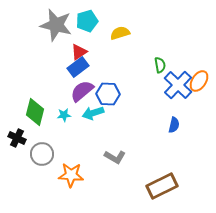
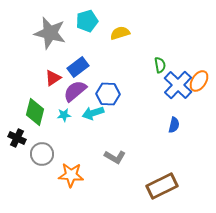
gray star: moved 6 px left, 8 px down
red triangle: moved 26 px left, 26 px down
purple semicircle: moved 7 px left
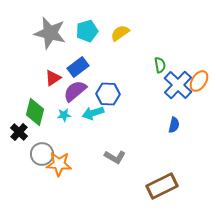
cyan pentagon: moved 10 px down
yellow semicircle: rotated 18 degrees counterclockwise
black cross: moved 2 px right, 6 px up; rotated 18 degrees clockwise
orange star: moved 12 px left, 11 px up
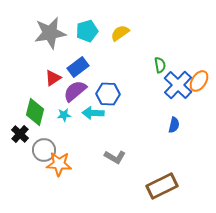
gray star: rotated 24 degrees counterclockwise
cyan arrow: rotated 20 degrees clockwise
black cross: moved 1 px right, 2 px down
gray circle: moved 2 px right, 4 px up
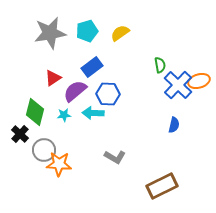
blue rectangle: moved 14 px right
orange ellipse: rotated 40 degrees clockwise
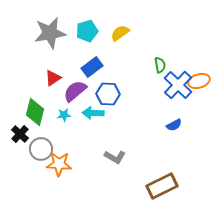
blue semicircle: rotated 49 degrees clockwise
gray circle: moved 3 px left, 1 px up
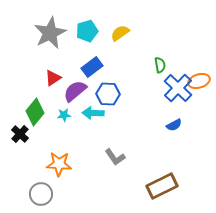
gray star: rotated 16 degrees counterclockwise
blue cross: moved 3 px down
green diamond: rotated 24 degrees clockwise
gray circle: moved 45 px down
gray L-shape: rotated 25 degrees clockwise
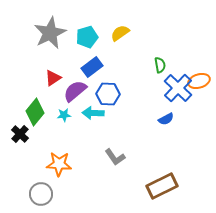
cyan pentagon: moved 6 px down
blue semicircle: moved 8 px left, 6 px up
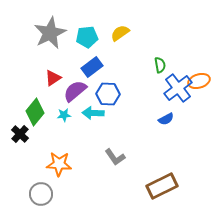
cyan pentagon: rotated 10 degrees clockwise
blue cross: rotated 8 degrees clockwise
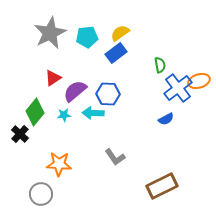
blue rectangle: moved 24 px right, 14 px up
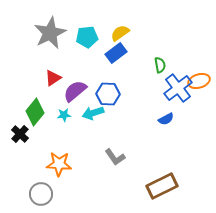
cyan arrow: rotated 20 degrees counterclockwise
